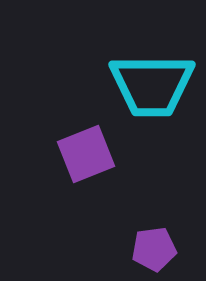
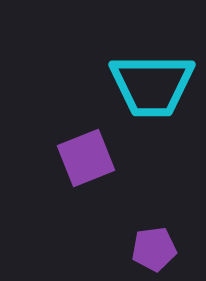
purple square: moved 4 px down
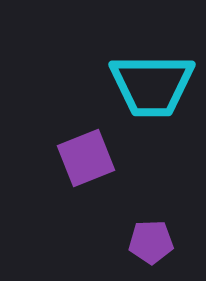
purple pentagon: moved 3 px left, 7 px up; rotated 6 degrees clockwise
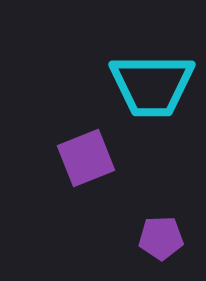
purple pentagon: moved 10 px right, 4 px up
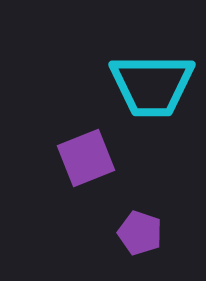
purple pentagon: moved 21 px left, 5 px up; rotated 21 degrees clockwise
